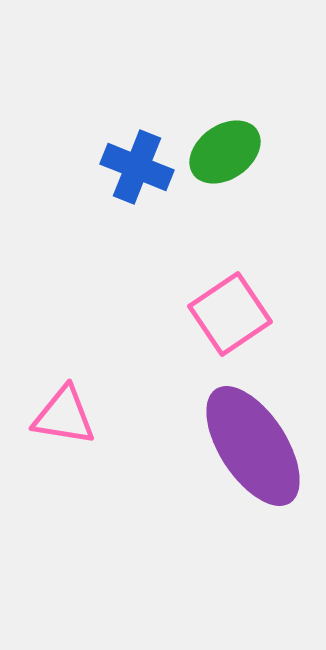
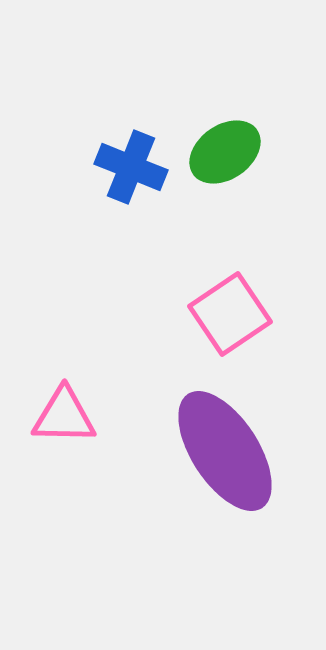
blue cross: moved 6 px left
pink triangle: rotated 8 degrees counterclockwise
purple ellipse: moved 28 px left, 5 px down
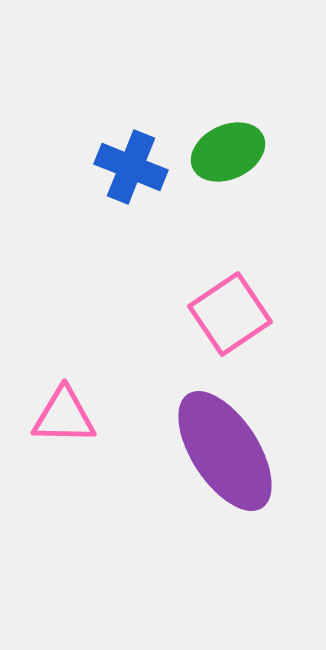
green ellipse: moved 3 px right; rotated 10 degrees clockwise
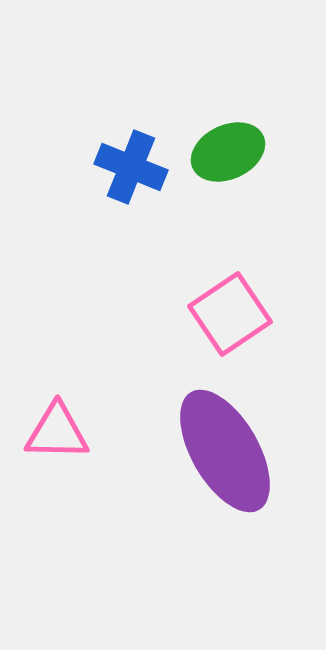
pink triangle: moved 7 px left, 16 px down
purple ellipse: rotated 3 degrees clockwise
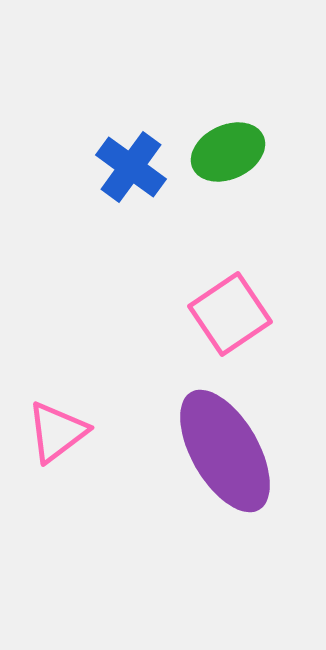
blue cross: rotated 14 degrees clockwise
pink triangle: rotated 38 degrees counterclockwise
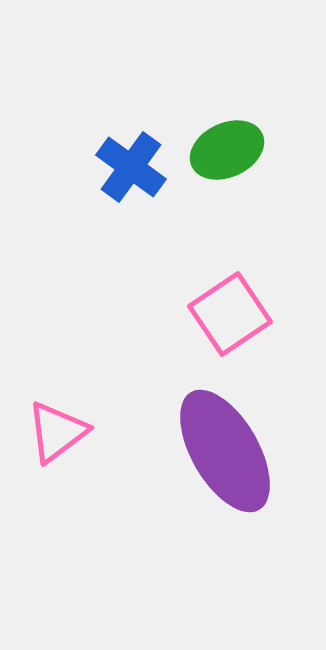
green ellipse: moved 1 px left, 2 px up
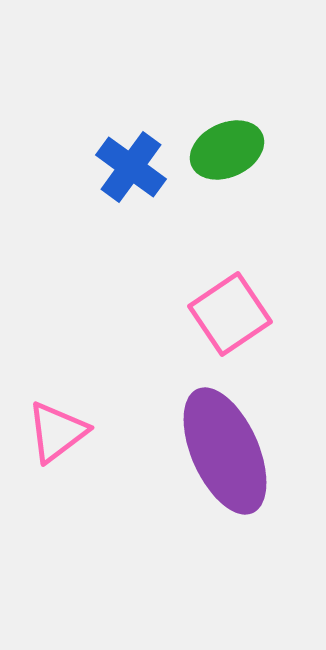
purple ellipse: rotated 6 degrees clockwise
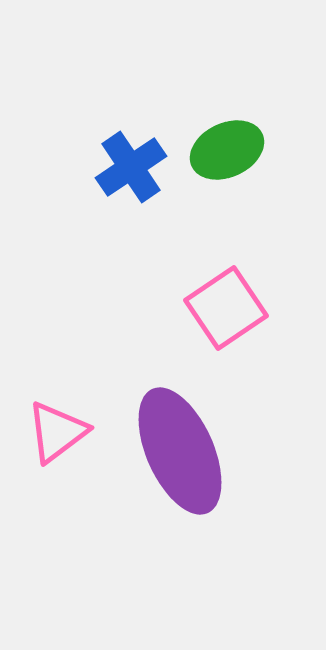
blue cross: rotated 20 degrees clockwise
pink square: moved 4 px left, 6 px up
purple ellipse: moved 45 px left
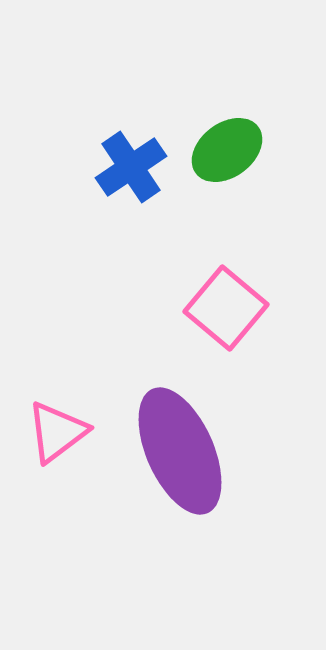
green ellipse: rotated 12 degrees counterclockwise
pink square: rotated 16 degrees counterclockwise
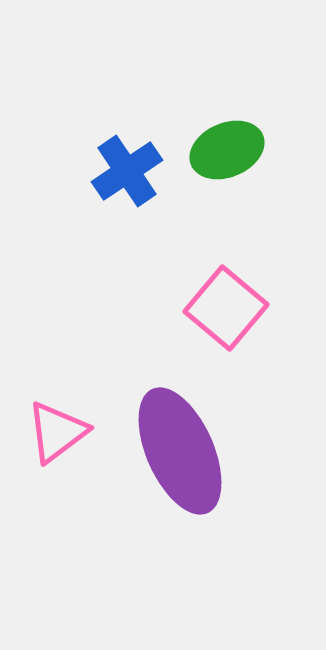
green ellipse: rotated 14 degrees clockwise
blue cross: moved 4 px left, 4 px down
